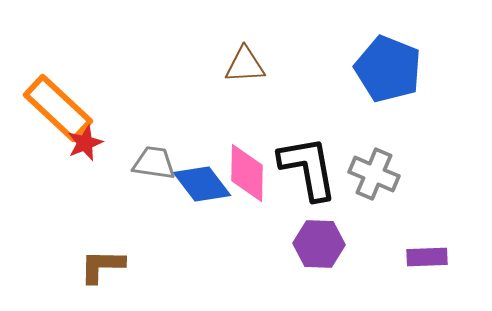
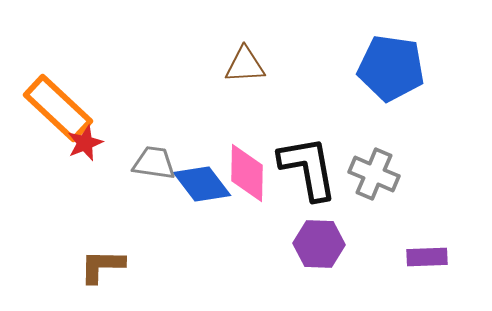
blue pentagon: moved 3 px right, 1 px up; rotated 14 degrees counterclockwise
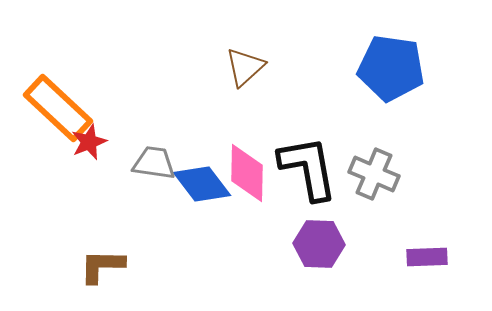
brown triangle: moved 2 px down; rotated 39 degrees counterclockwise
red star: moved 4 px right, 1 px up
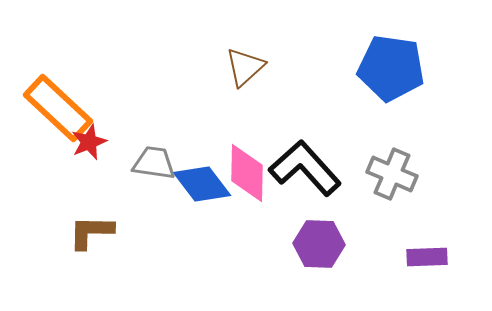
black L-shape: moved 3 px left; rotated 32 degrees counterclockwise
gray cross: moved 18 px right
brown L-shape: moved 11 px left, 34 px up
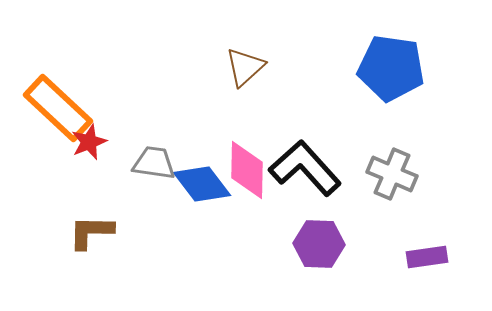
pink diamond: moved 3 px up
purple rectangle: rotated 6 degrees counterclockwise
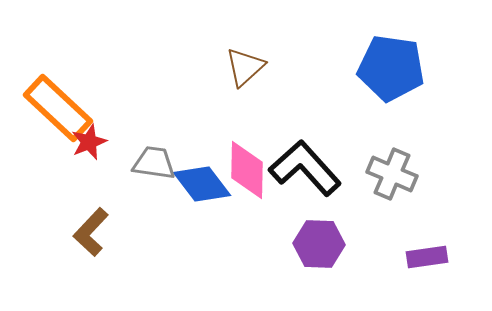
brown L-shape: rotated 48 degrees counterclockwise
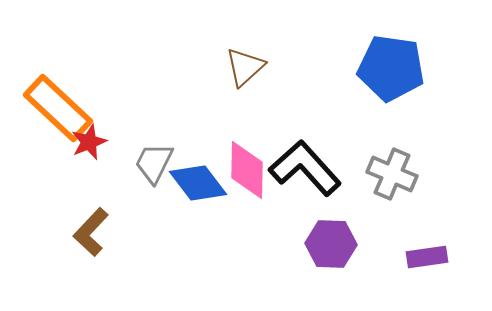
gray trapezoid: rotated 72 degrees counterclockwise
blue diamond: moved 4 px left, 1 px up
purple hexagon: moved 12 px right
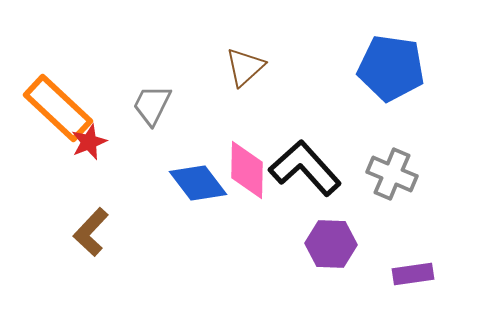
gray trapezoid: moved 2 px left, 58 px up
purple rectangle: moved 14 px left, 17 px down
